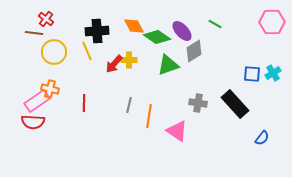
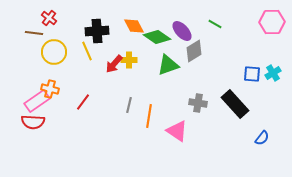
red cross: moved 3 px right, 1 px up
red line: moved 1 px left, 1 px up; rotated 36 degrees clockwise
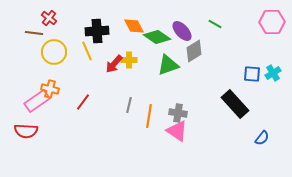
gray cross: moved 20 px left, 10 px down
red semicircle: moved 7 px left, 9 px down
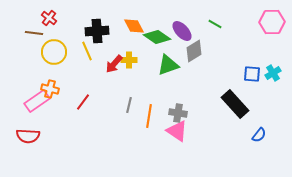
red semicircle: moved 2 px right, 5 px down
blue semicircle: moved 3 px left, 3 px up
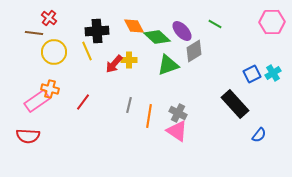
green diamond: rotated 8 degrees clockwise
blue square: rotated 30 degrees counterclockwise
gray cross: rotated 18 degrees clockwise
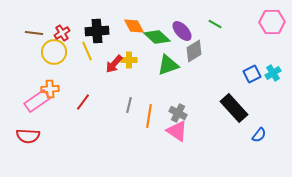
red cross: moved 13 px right, 15 px down; rotated 21 degrees clockwise
orange cross: rotated 18 degrees counterclockwise
black rectangle: moved 1 px left, 4 px down
